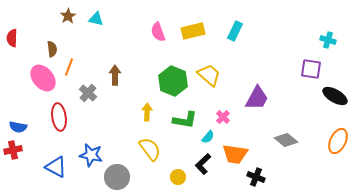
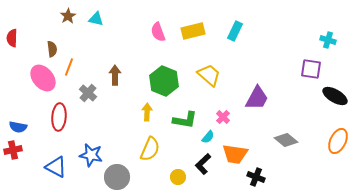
green hexagon: moved 9 px left
red ellipse: rotated 12 degrees clockwise
yellow semicircle: rotated 60 degrees clockwise
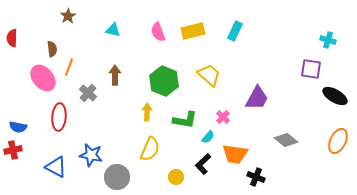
cyan triangle: moved 17 px right, 11 px down
yellow circle: moved 2 px left
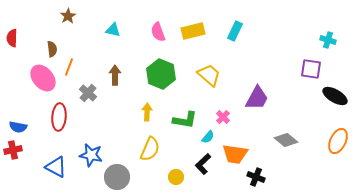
green hexagon: moved 3 px left, 7 px up
